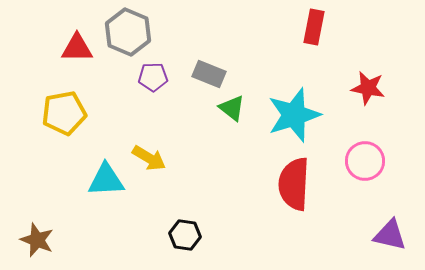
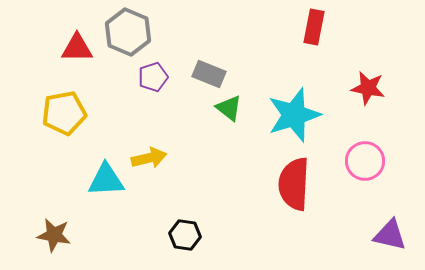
purple pentagon: rotated 16 degrees counterclockwise
green triangle: moved 3 px left
yellow arrow: rotated 44 degrees counterclockwise
brown star: moved 17 px right, 5 px up; rotated 12 degrees counterclockwise
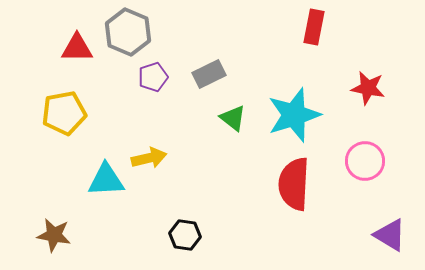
gray rectangle: rotated 48 degrees counterclockwise
green triangle: moved 4 px right, 10 px down
purple triangle: rotated 18 degrees clockwise
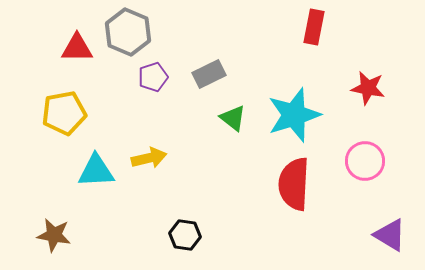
cyan triangle: moved 10 px left, 9 px up
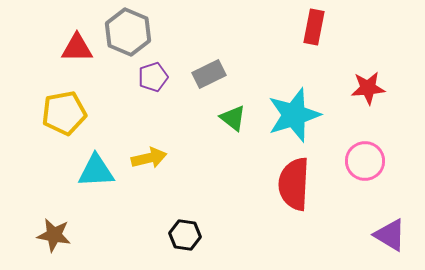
red star: rotated 16 degrees counterclockwise
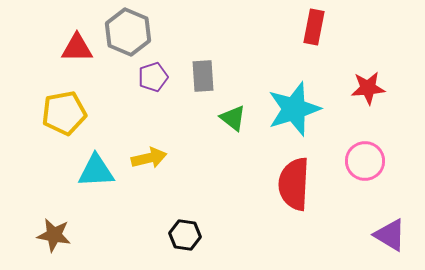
gray rectangle: moved 6 px left, 2 px down; rotated 68 degrees counterclockwise
cyan star: moved 6 px up
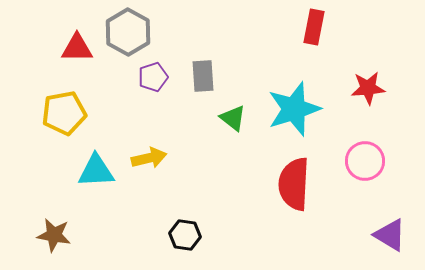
gray hexagon: rotated 6 degrees clockwise
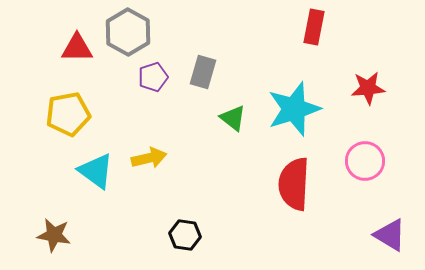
gray rectangle: moved 4 px up; rotated 20 degrees clockwise
yellow pentagon: moved 4 px right, 1 px down
cyan triangle: rotated 39 degrees clockwise
